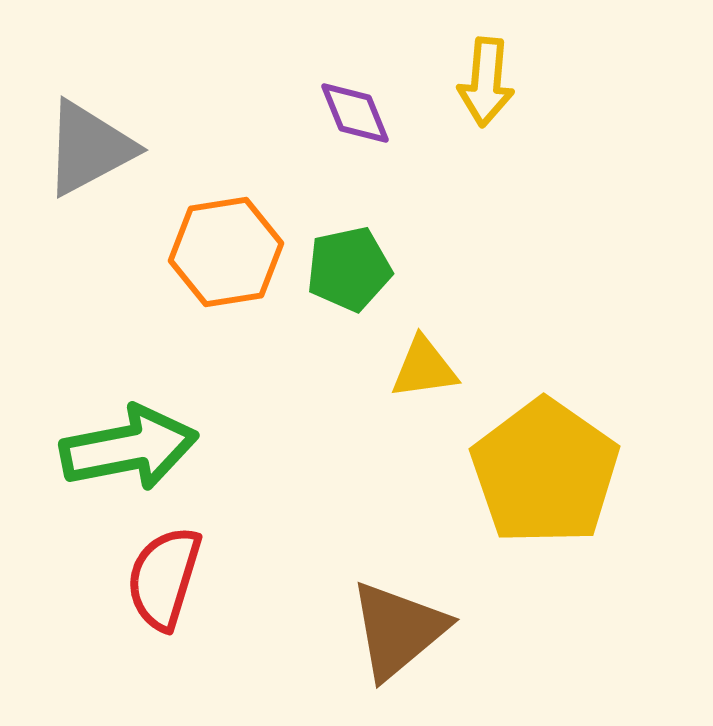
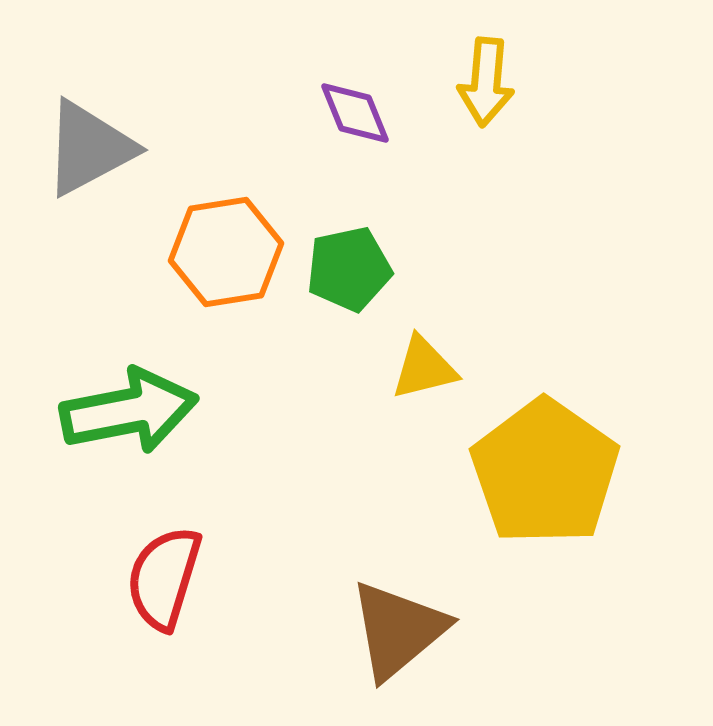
yellow triangle: rotated 6 degrees counterclockwise
green arrow: moved 37 px up
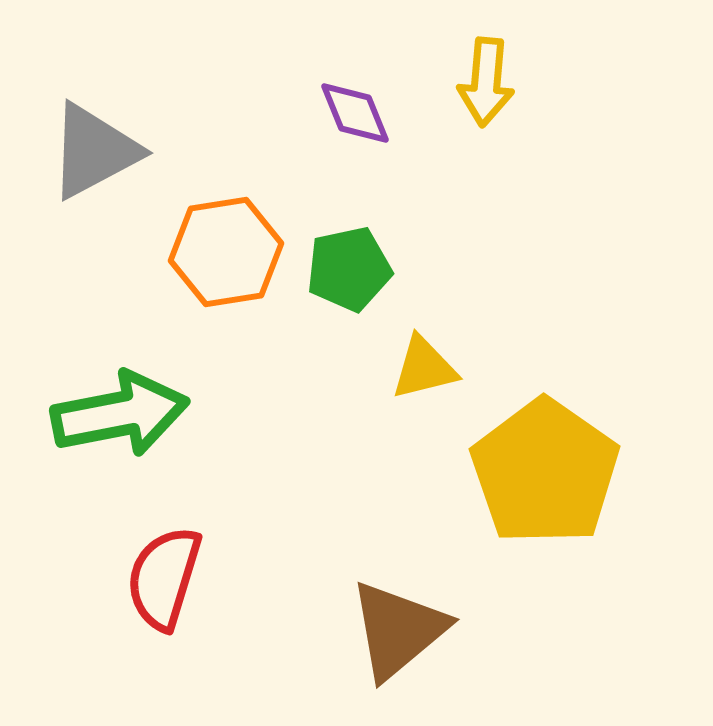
gray triangle: moved 5 px right, 3 px down
green arrow: moved 9 px left, 3 px down
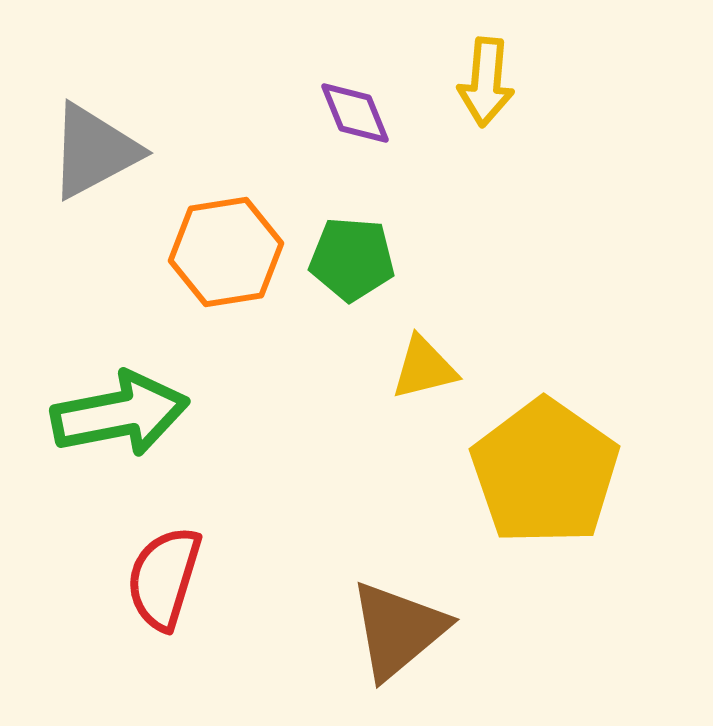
green pentagon: moved 3 px right, 10 px up; rotated 16 degrees clockwise
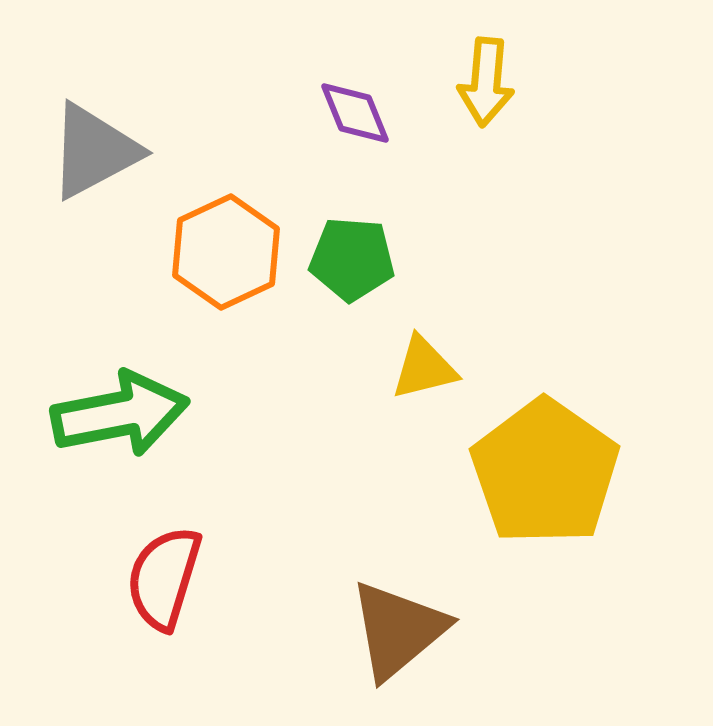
orange hexagon: rotated 16 degrees counterclockwise
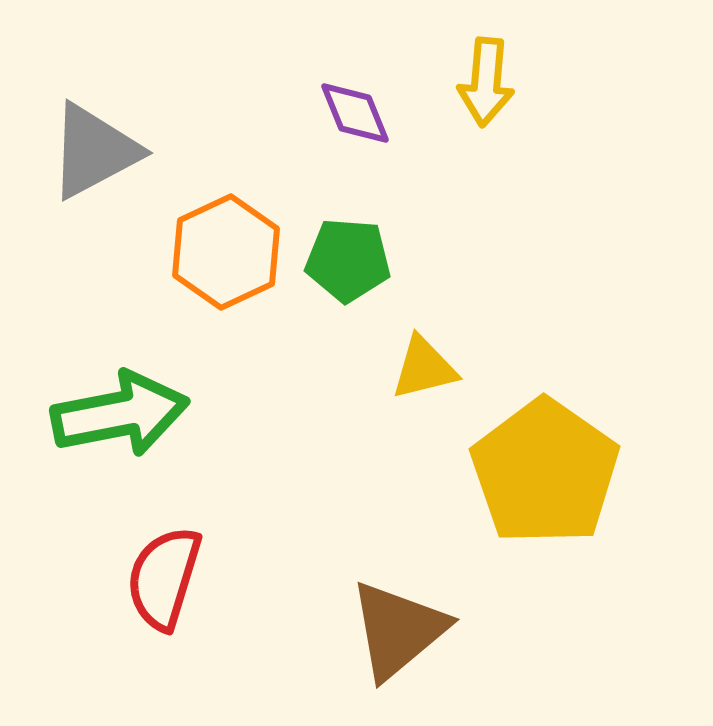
green pentagon: moved 4 px left, 1 px down
